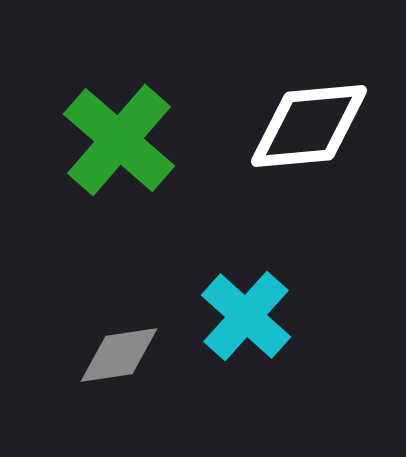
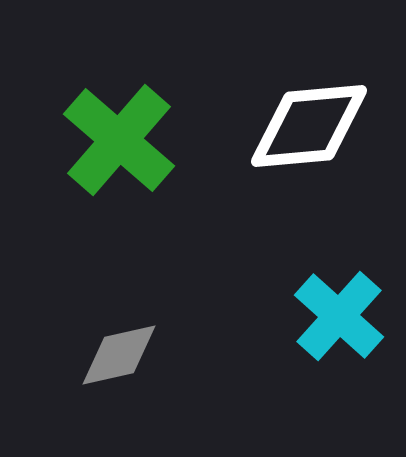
cyan cross: moved 93 px right
gray diamond: rotated 4 degrees counterclockwise
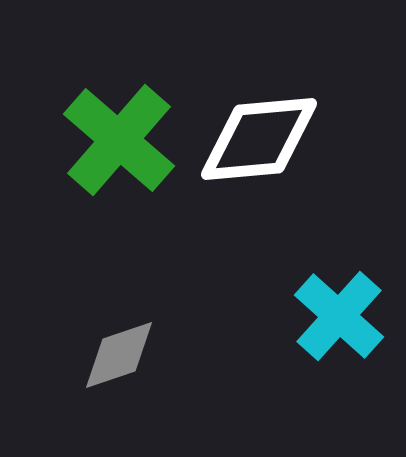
white diamond: moved 50 px left, 13 px down
gray diamond: rotated 6 degrees counterclockwise
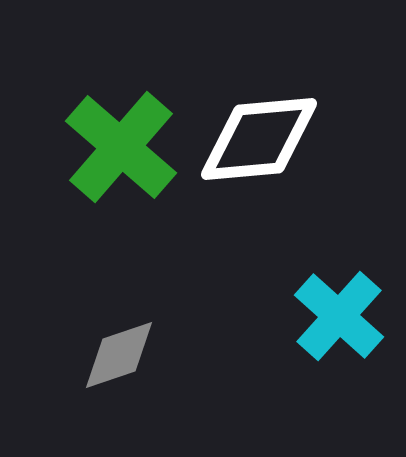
green cross: moved 2 px right, 7 px down
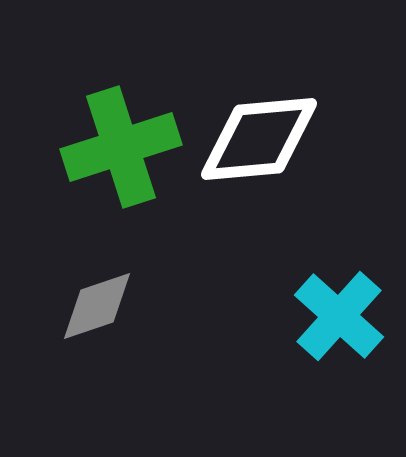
green cross: rotated 31 degrees clockwise
gray diamond: moved 22 px left, 49 px up
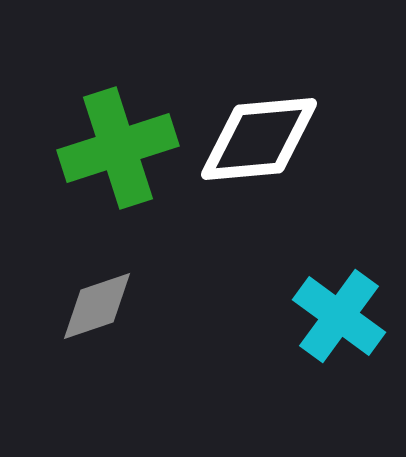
green cross: moved 3 px left, 1 px down
cyan cross: rotated 6 degrees counterclockwise
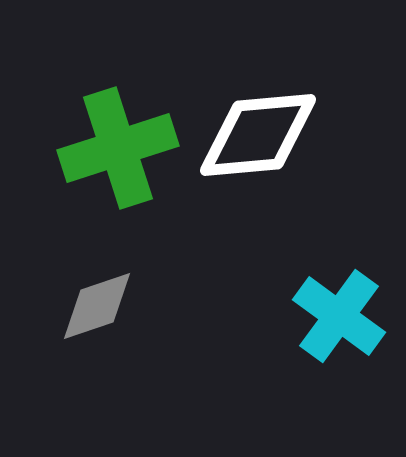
white diamond: moved 1 px left, 4 px up
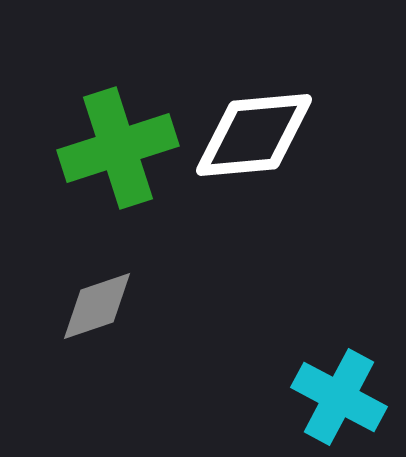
white diamond: moved 4 px left
cyan cross: moved 81 px down; rotated 8 degrees counterclockwise
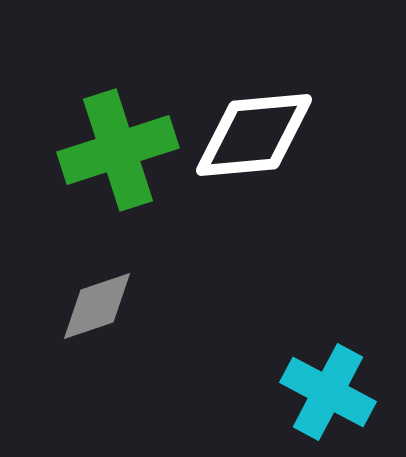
green cross: moved 2 px down
cyan cross: moved 11 px left, 5 px up
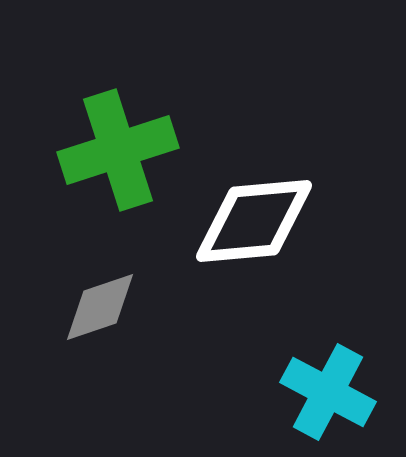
white diamond: moved 86 px down
gray diamond: moved 3 px right, 1 px down
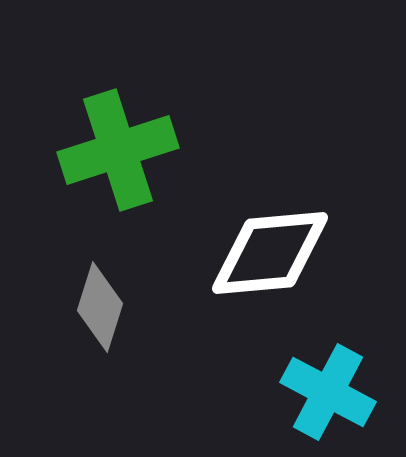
white diamond: moved 16 px right, 32 px down
gray diamond: rotated 54 degrees counterclockwise
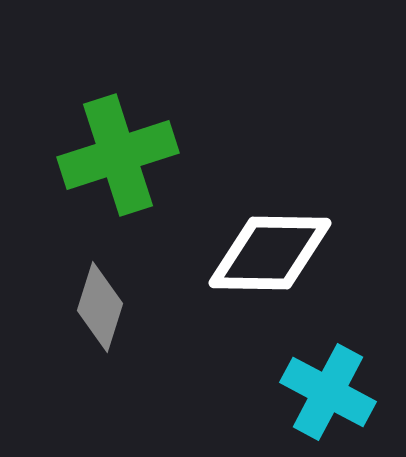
green cross: moved 5 px down
white diamond: rotated 6 degrees clockwise
